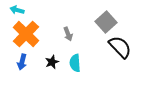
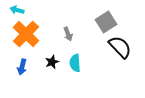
gray square: rotated 10 degrees clockwise
blue arrow: moved 5 px down
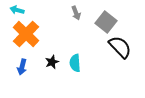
gray square: rotated 20 degrees counterclockwise
gray arrow: moved 8 px right, 21 px up
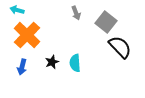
orange cross: moved 1 px right, 1 px down
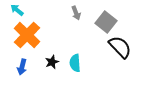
cyan arrow: rotated 24 degrees clockwise
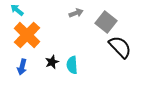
gray arrow: rotated 88 degrees counterclockwise
cyan semicircle: moved 3 px left, 2 px down
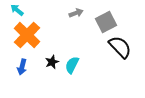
gray square: rotated 25 degrees clockwise
cyan semicircle: rotated 30 degrees clockwise
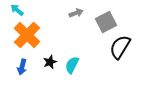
black semicircle: rotated 105 degrees counterclockwise
black star: moved 2 px left
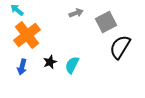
orange cross: rotated 8 degrees clockwise
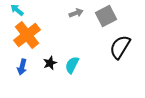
gray square: moved 6 px up
black star: moved 1 px down
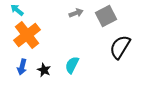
black star: moved 6 px left, 7 px down; rotated 24 degrees counterclockwise
